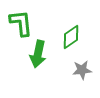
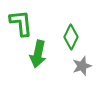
green diamond: rotated 30 degrees counterclockwise
gray star: moved 4 px up; rotated 12 degrees counterclockwise
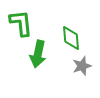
green diamond: moved 1 px down; rotated 30 degrees counterclockwise
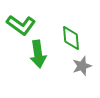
green L-shape: moved 2 px down; rotated 132 degrees clockwise
green arrow: rotated 20 degrees counterclockwise
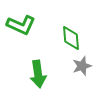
green L-shape: rotated 12 degrees counterclockwise
green arrow: moved 20 px down
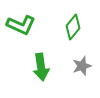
green diamond: moved 2 px right, 11 px up; rotated 45 degrees clockwise
green arrow: moved 3 px right, 7 px up
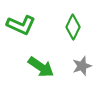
green diamond: rotated 15 degrees counterclockwise
green arrow: rotated 48 degrees counterclockwise
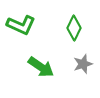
green diamond: moved 1 px right, 1 px down
gray star: moved 1 px right, 2 px up
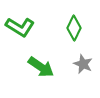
green L-shape: moved 1 px left, 2 px down; rotated 8 degrees clockwise
gray star: rotated 30 degrees counterclockwise
